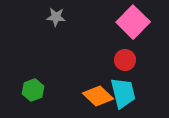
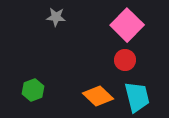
pink square: moved 6 px left, 3 px down
cyan trapezoid: moved 14 px right, 4 px down
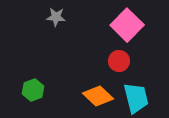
red circle: moved 6 px left, 1 px down
cyan trapezoid: moved 1 px left, 1 px down
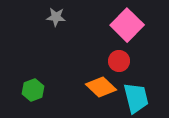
orange diamond: moved 3 px right, 9 px up
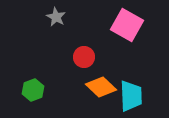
gray star: rotated 24 degrees clockwise
pink square: rotated 16 degrees counterclockwise
red circle: moved 35 px left, 4 px up
cyan trapezoid: moved 5 px left, 2 px up; rotated 12 degrees clockwise
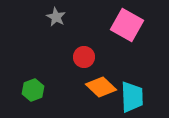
cyan trapezoid: moved 1 px right, 1 px down
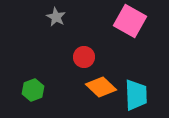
pink square: moved 3 px right, 4 px up
cyan trapezoid: moved 4 px right, 2 px up
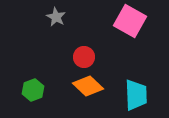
orange diamond: moved 13 px left, 1 px up
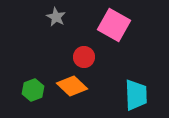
pink square: moved 16 px left, 4 px down
orange diamond: moved 16 px left
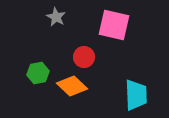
pink square: rotated 16 degrees counterclockwise
green hexagon: moved 5 px right, 17 px up; rotated 10 degrees clockwise
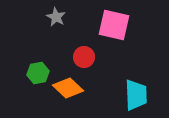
orange diamond: moved 4 px left, 2 px down
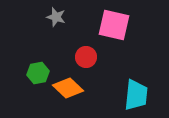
gray star: rotated 12 degrees counterclockwise
red circle: moved 2 px right
cyan trapezoid: rotated 8 degrees clockwise
